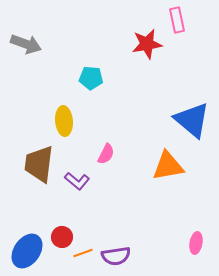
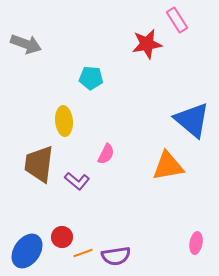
pink rectangle: rotated 20 degrees counterclockwise
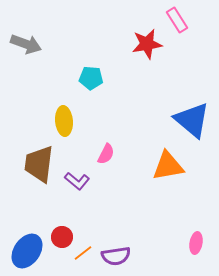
orange line: rotated 18 degrees counterclockwise
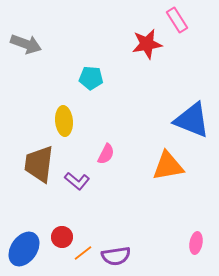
blue triangle: rotated 18 degrees counterclockwise
blue ellipse: moved 3 px left, 2 px up
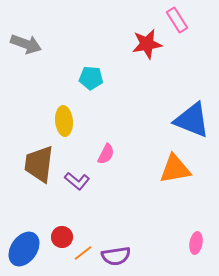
orange triangle: moved 7 px right, 3 px down
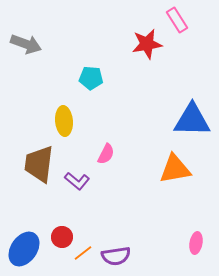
blue triangle: rotated 21 degrees counterclockwise
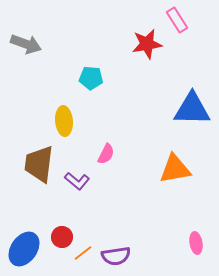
blue triangle: moved 11 px up
pink ellipse: rotated 20 degrees counterclockwise
